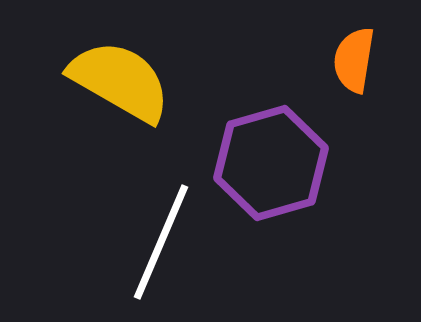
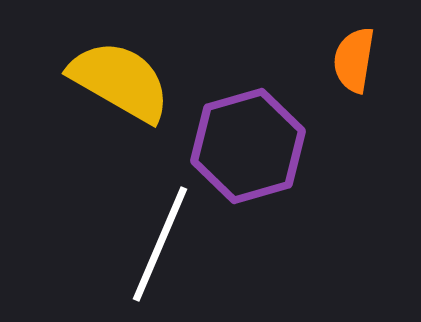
purple hexagon: moved 23 px left, 17 px up
white line: moved 1 px left, 2 px down
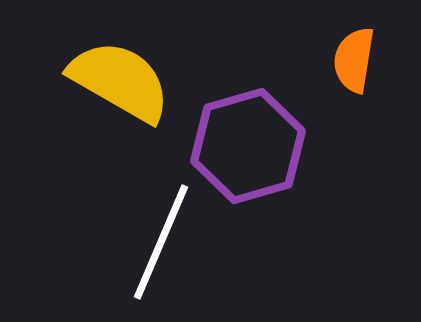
white line: moved 1 px right, 2 px up
